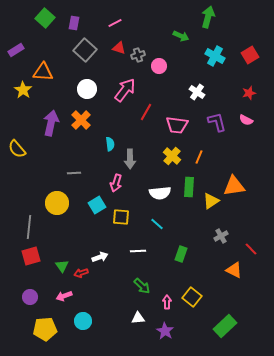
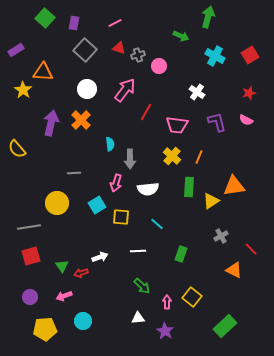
white semicircle at (160, 193): moved 12 px left, 4 px up
gray line at (29, 227): rotated 75 degrees clockwise
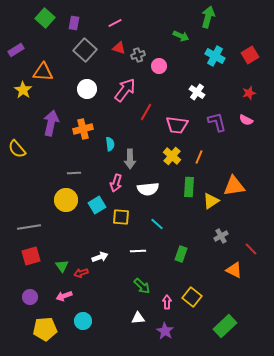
orange cross at (81, 120): moved 2 px right, 9 px down; rotated 30 degrees clockwise
yellow circle at (57, 203): moved 9 px right, 3 px up
